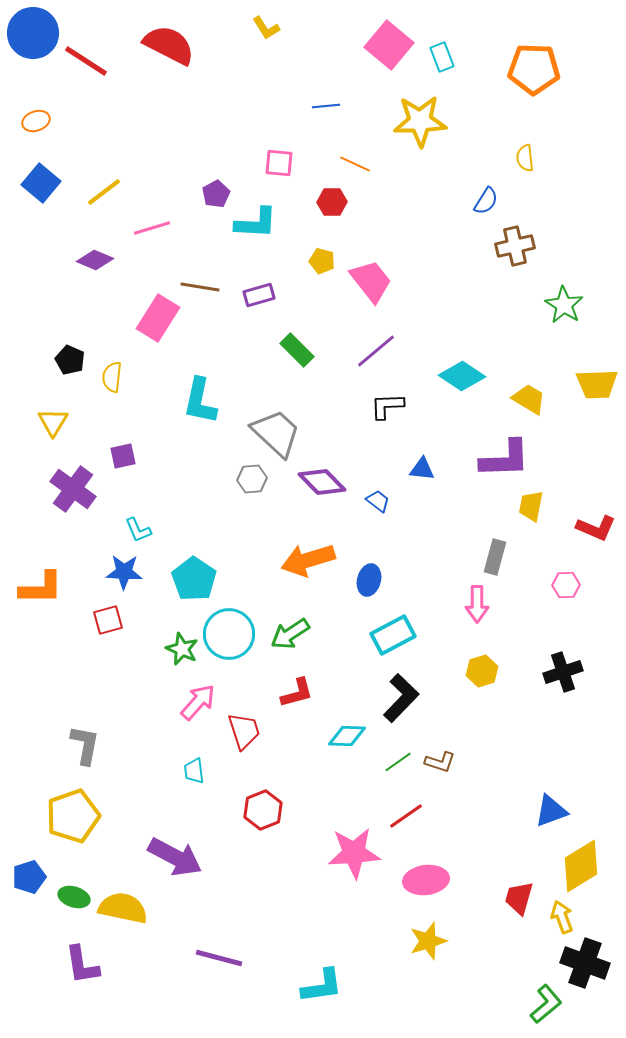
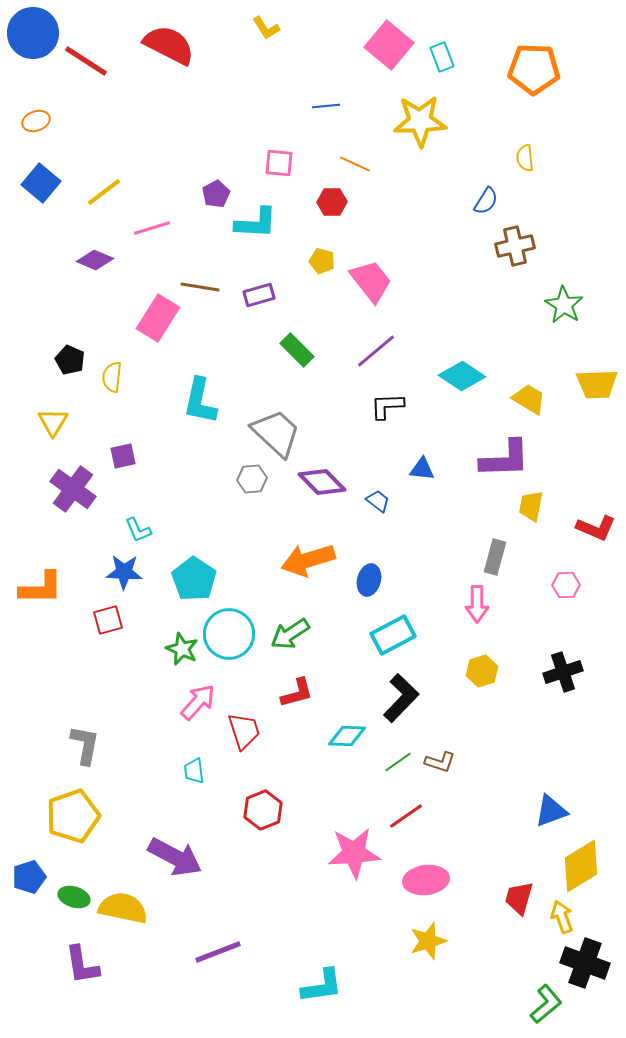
purple line at (219, 958): moved 1 px left, 6 px up; rotated 36 degrees counterclockwise
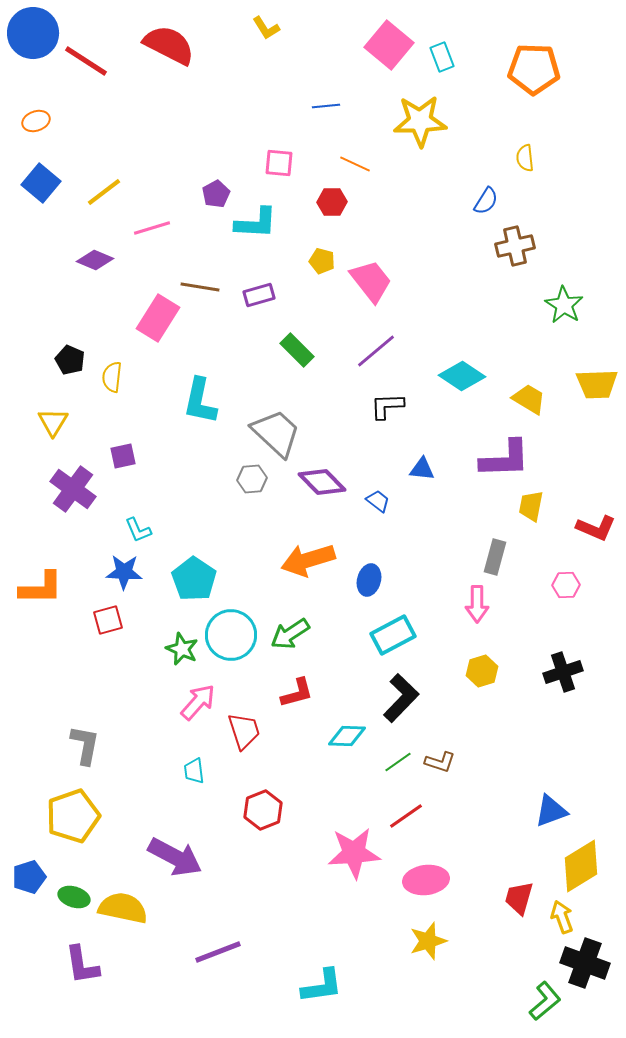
cyan circle at (229, 634): moved 2 px right, 1 px down
green L-shape at (546, 1004): moved 1 px left, 3 px up
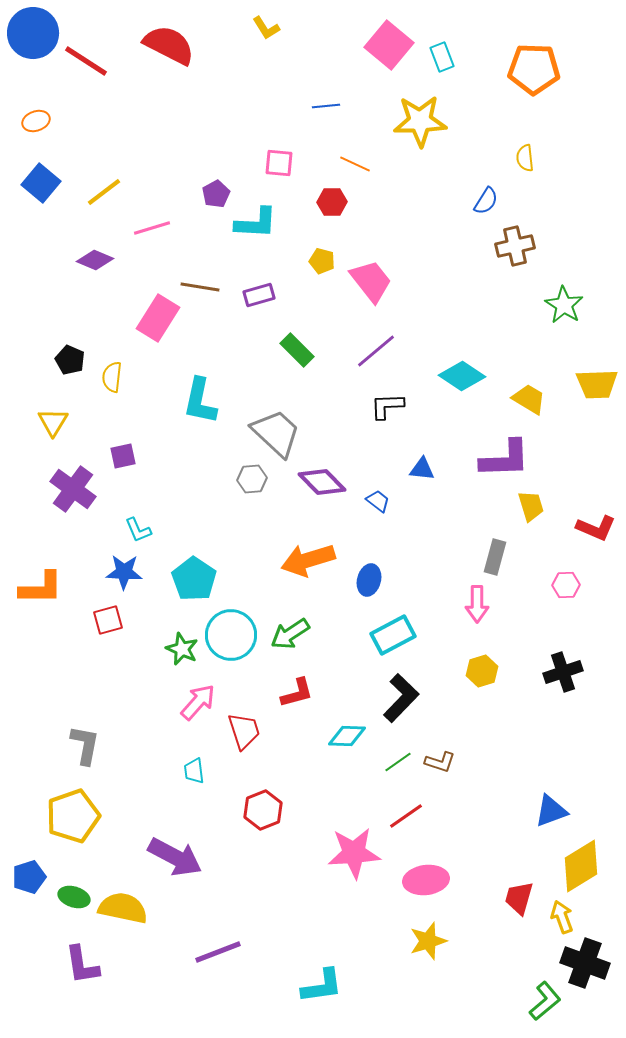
yellow trapezoid at (531, 506): rotated 152 degrees clockwise
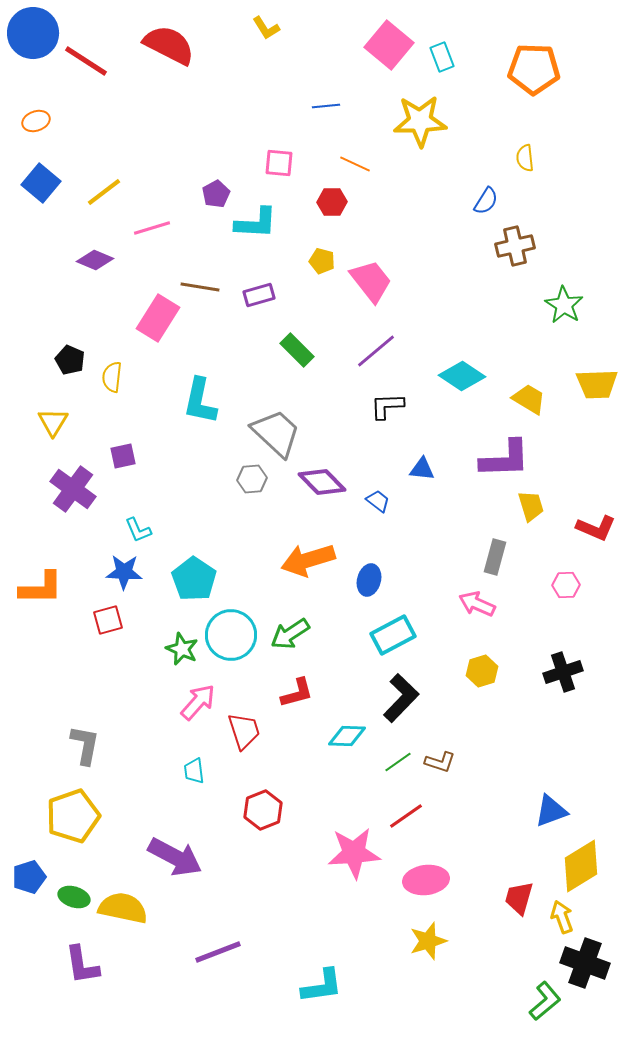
pink arrow at (477, 604): rotated 114 degrees clockwise
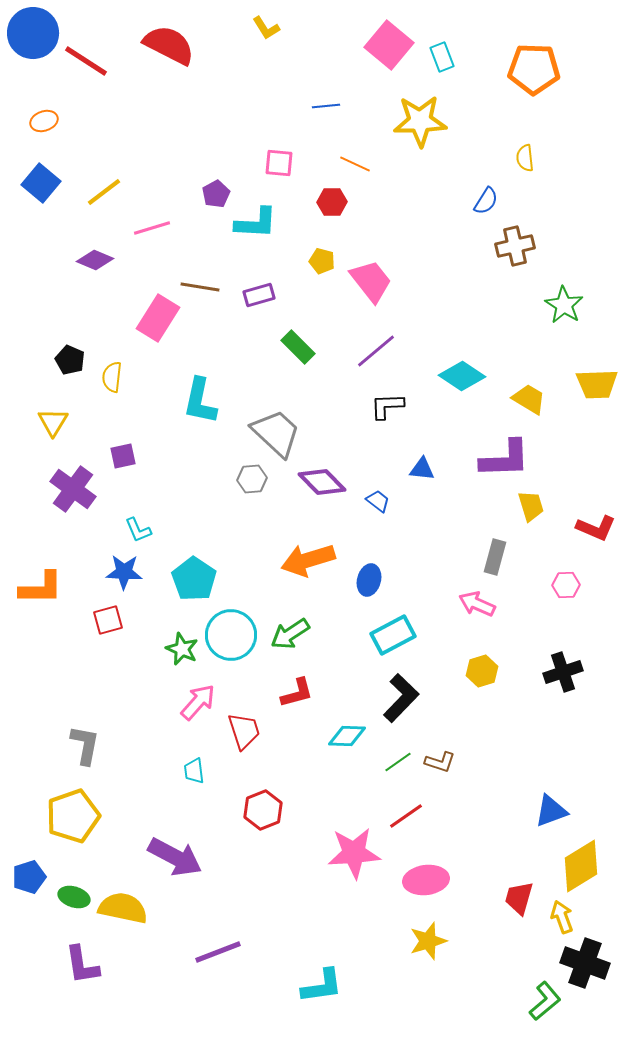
orange ellipse at (36, 121): moved 8 px right
green rectangle at (297, 350): moved 1 px right, 3 px up
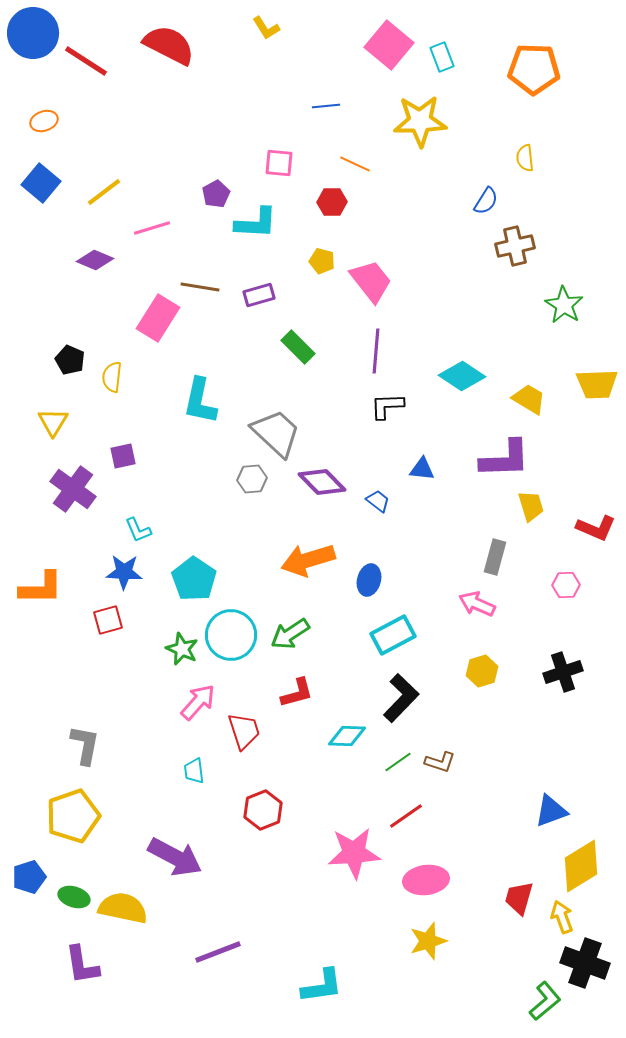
purple line at (376, 351): rotated 45 degrees counterclockwise
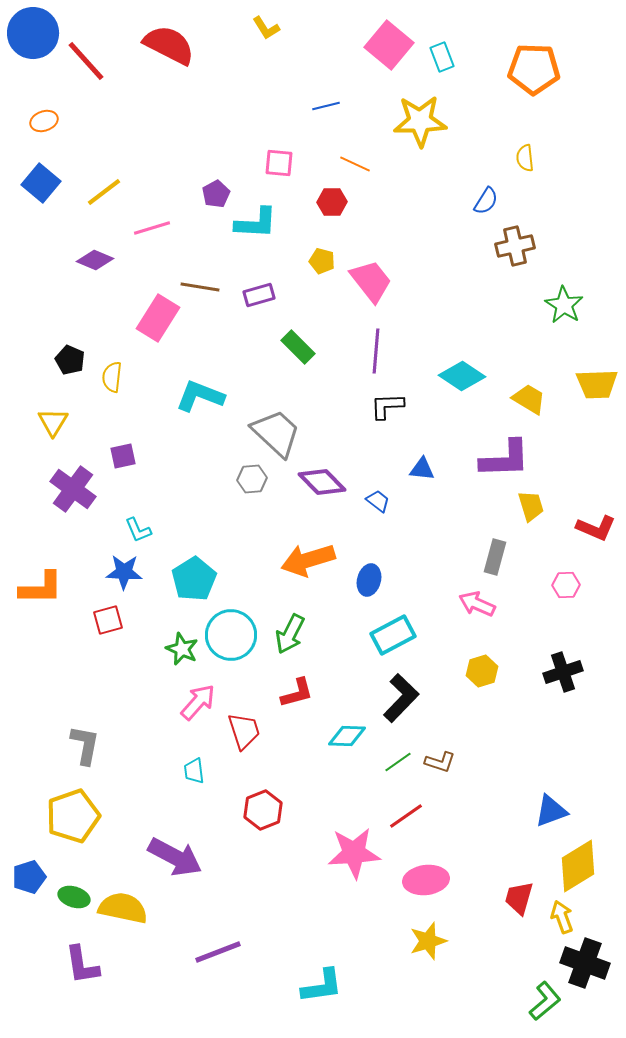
red line at (86, 61): rotated 15 degrees clockwise
blue line at (326, 106): rotated 8 degrees counterclockwise
cyan L-shape at (200, 401): moved 5 px up; rotated 99 degrees clockwise
cyan pentagon at (194, 579): rotated 6 degrees clockwise
green arrow at (290, 634): rotated 30 degrees counterclockwise
yellow diamond at (581, 866): moved 3 px left
